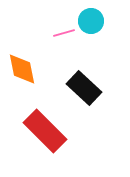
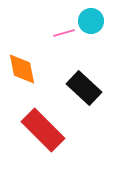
red rectangle: moved 2 px left, 1 px up
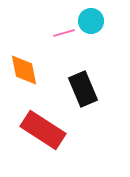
orange diamond: moved 2 px right, 1 px down
black rectangle: moved 1 px left, 1 px down; rotated 24 degrees clockwise
red rectangle: rotated 12 degrees counterclockwise
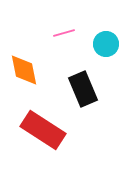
cyan circle: moved 15 px right, 23 px down
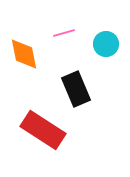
orange diamond: moved 16 px up
black rectangle: moved 7 px left
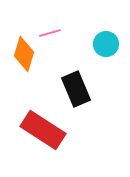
pink line: moved 14 px left
orange diamond: rotated 28 degrees clockwise
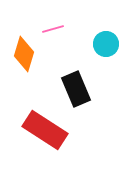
pink line: moved 3 px right, 4 px up
red rectangle: moved 2 px right
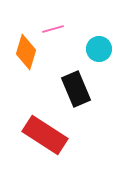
cyan circle: moved 7 px left, 5 px down
orange diamond: moved 2 px right, 2 px up
red rectangle: moved 5 px down
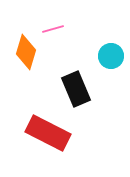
cyan circle: moved 12 px right, 7 px down
red rectangle: moved 3 px right, 2 px up; rotated 6 degrees counterclockwise
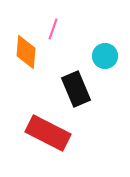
pink line: rotated 55 degrees counterclockwise
orange diamond: rotated 12 degrees counterclockwise
cyan circle: moved 6 px left
